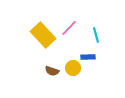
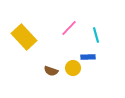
yellow rectangle: moved 19 px left, 2 px down
brown semicircle: moved 1 px left
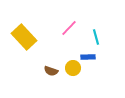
cyan line: moved 2 px down
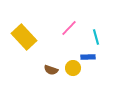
brown semicircle: moved 1 px up
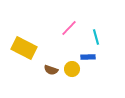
yellow rectangle: moved 11 px down; rotated 20 degrees counterclockwise
yellow circle: moved 1 px left, 1 px down
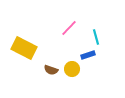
blue rectangle: moved 2 px up; rotated 16 degrees counterclockwise
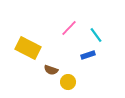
cyan line: moved 2 px up; rotated 21 degrees counterclockwise
yellow rectangle: moved 4 px right
yellow circle: moved 4 px left, 13 px down
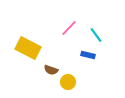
blue rectangle: rotated 32 degrees clockwise
